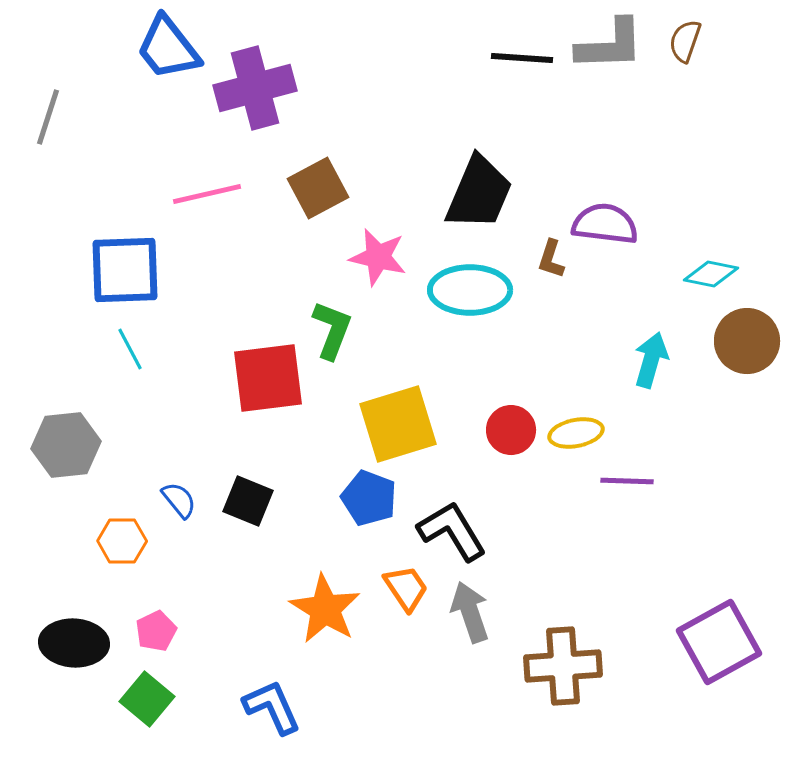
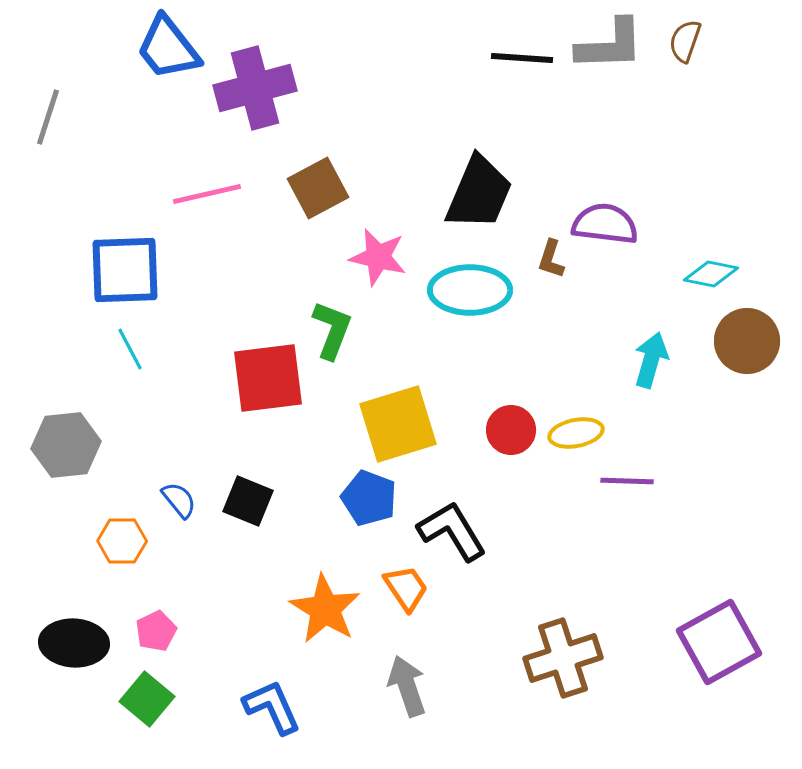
gray arrow: moved 63 px left, 74 px down
brown cross: moved 8 px up; rotated 14 degrees counterclockwise
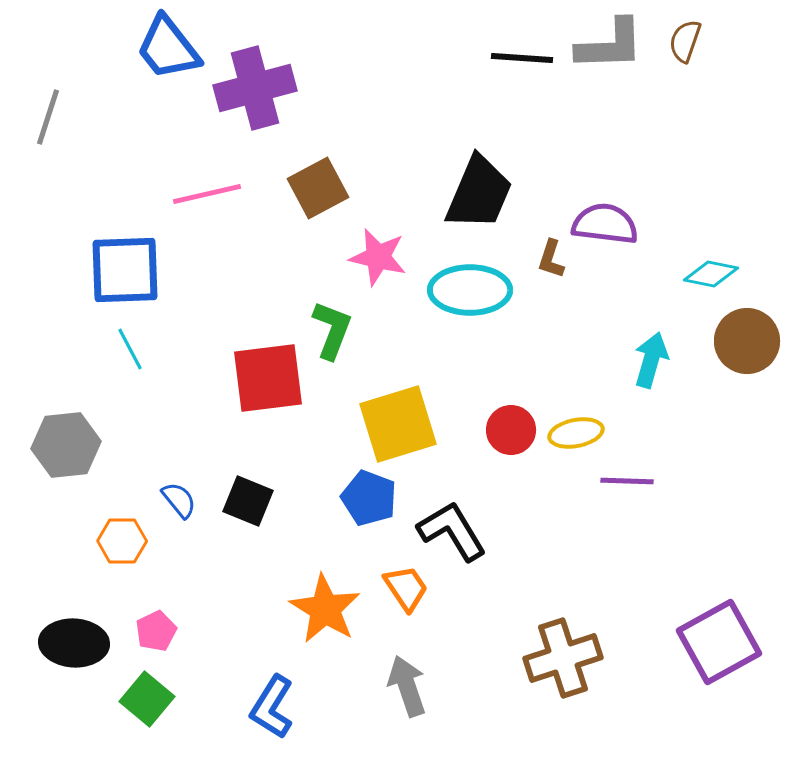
blue L-shape: rotated 124 degrees counterclockwise
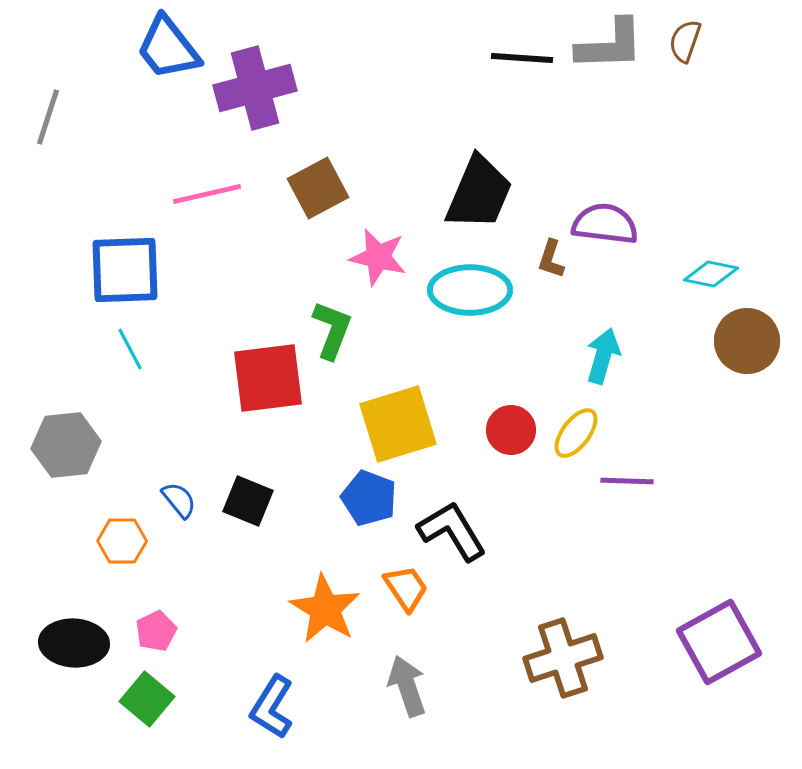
cyan arrow: moved 48 px left, 4 px up
yellow ellipse: rotated 42 degrees counterclockwise
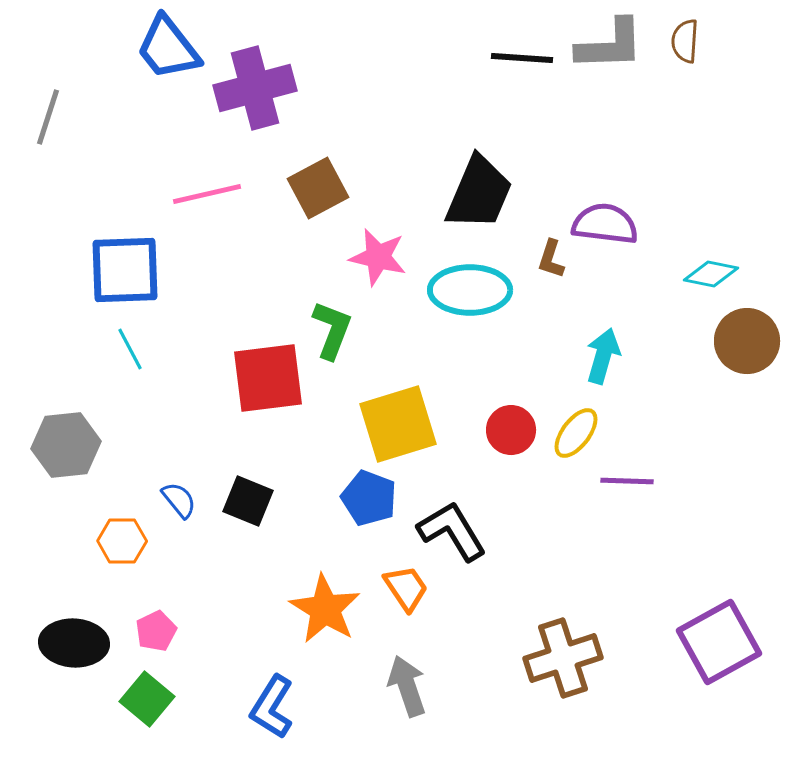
brown semicircle: rotated 15 degrees counterclockwise
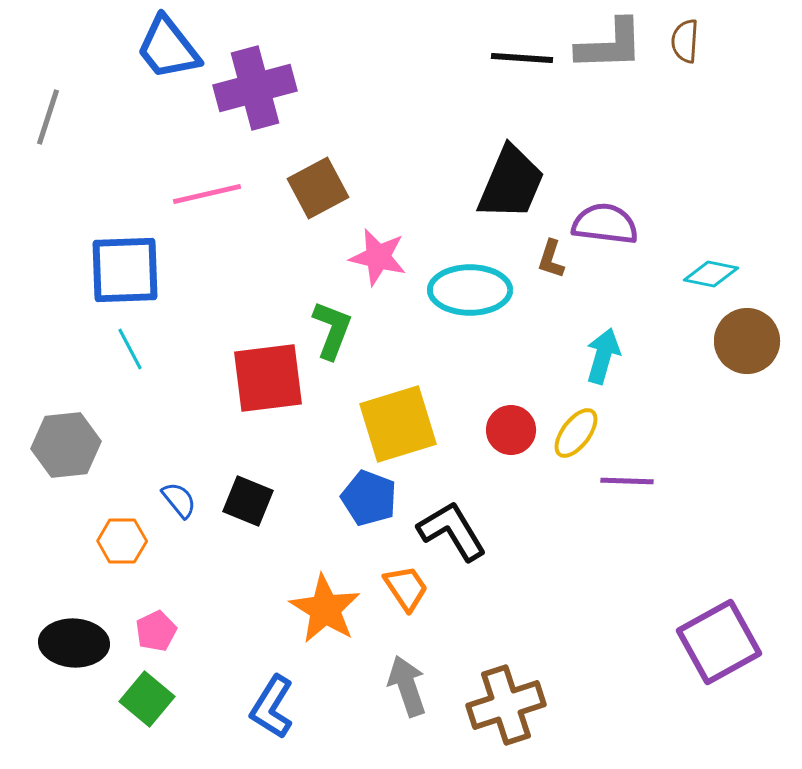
black trapezoid: moved 32 px right, 10 px up
brown cross: moved 57 px left, 47 px down
